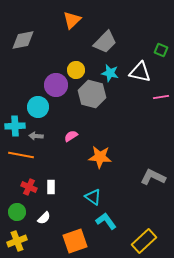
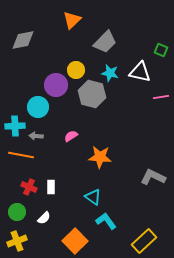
orange square: rotated 25 degrees counterclockwise
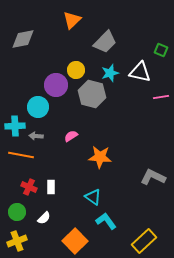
gray diamond: moved 1 px up
cyan star: rotated 30 degrees counterclockwise
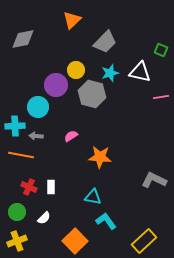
gray L-shape: moved 1 px right, 3 px down
cyan triangle: rotated 24 degrees counterclockwise
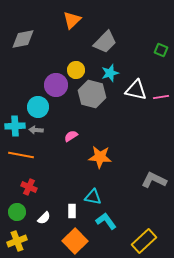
white triangle: moved 4 px left, 18 px down
gray arrow: moved 6 px up
white rectangle: moved 21 px right, 24 px down
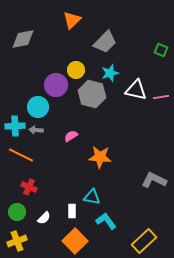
orange line: rotated 15 degrees clockwise
cyan triangle: moved 1 px left
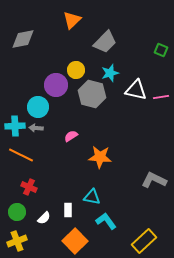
gray arrow: moved 2 px up
white rectangle: moved 4 px left, 1 px up
